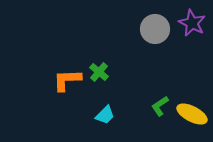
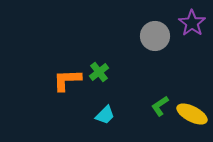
purple star: rotated 8 degrees clockwise
gray circle: moved 7 px down
green cross: rotated 12 degrees clockwise
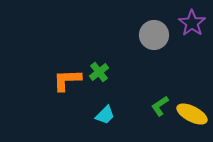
gray circle: moved 1 px left, 1 px up
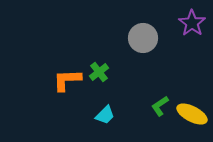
gray circle: moved 11 px left, 3 px down
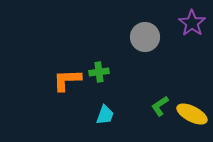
gray circle: moved 2 px right, 1 px up
green cross: rotated 30 degrees clockwise
cyan trapezoid: rotated 25 degrees counterclockwise
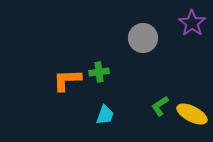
gray circle: moved 2 px left, 1 px down
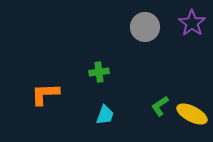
gray circle: moved 2 px right, 11 px up
orange L-shape: moved 22 px left, 14 px down
